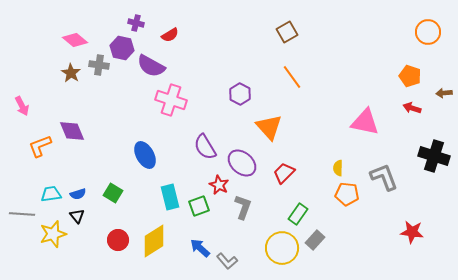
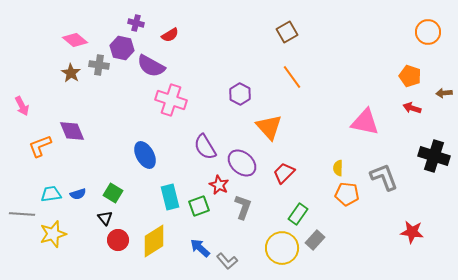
black triangle at (77, 216): moved 28 px right, 2 px down
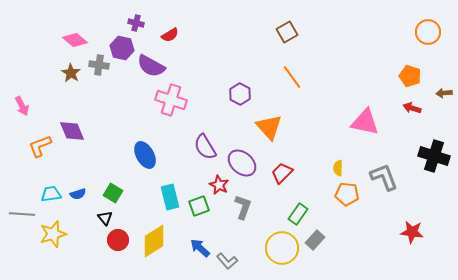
red trapezoid at (284, 173): moved 2 px left
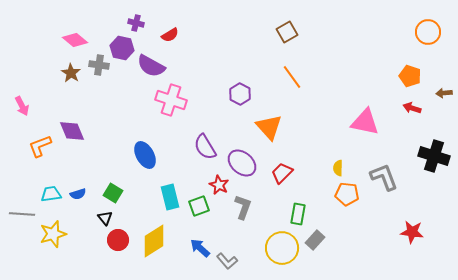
green rectangle at (298, 214): rotated 25 degrees counterclockwise
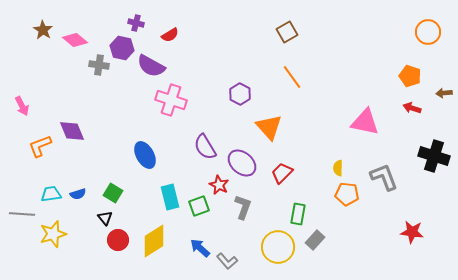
brown star at (71, 73): moved 28 px left, 43 px up
yellow circle at (282, 248): moved 4 px left, 1 px up
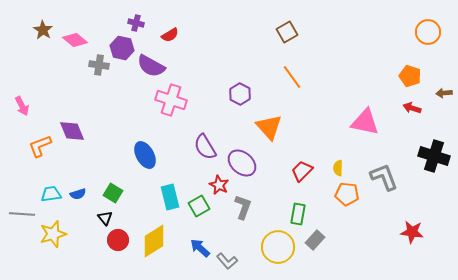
red trapezoid at (282, 173): moved 20 px right, 2 px up
green square at (199, 206): rotated 10 degrees counterclockwise
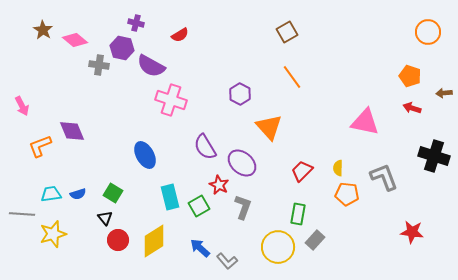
red semicircle at (170, 35): moved 10 px right
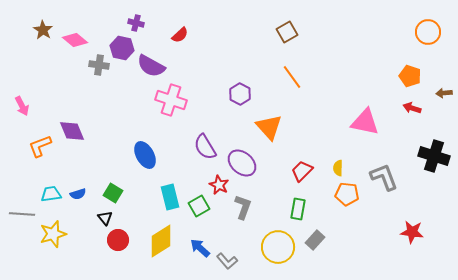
red semicircle at (180, 35): rotated 12 degrees counterclockwise
green rectangle at (298, 214): moved 5 px up
yellow diamond at (154, 241): moved 7 px right
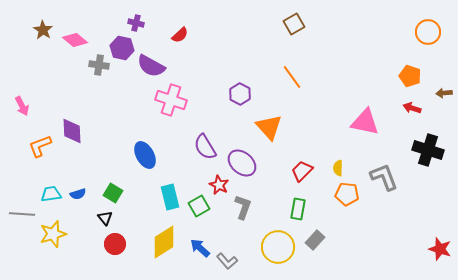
brown square at (287, 32): moved 7 px right, 8 px up
purple diamond at (72, 131): rotated 20 degrees clockwise
black cross at (434, 156): moved 6 px left, 6 px up
red star at (412, 232): moved 28 px right, 17 px down; rotated 10 degrees clockwise
red circle at (118, 240): moved 3 px left, 4 px down
yellow diamond at (161, 241): moved 3 px right, 1 px down
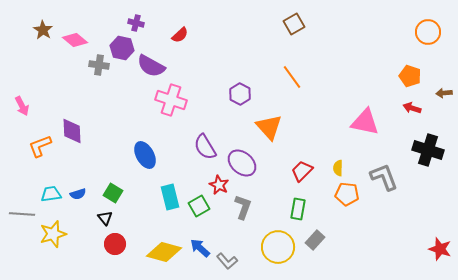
yellow diamond at (164, 242): moved 10 px down; rotated 48 degrees clockwise
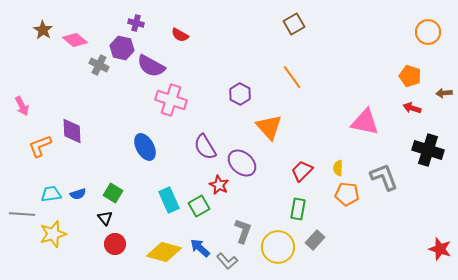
red semicircle at (180, 35): rotated 72 degrees clockwise
gray cross at (99, 65): rotated 18 degrees clockwise
blue ellipse at (145, 155): moved 8 px up
cyan rectangle at (170, 197): moved 1 px left, 3 px down; rotated 10 degrees counterclockwise
gray L-shape at (243, 207): moved 24 px down
